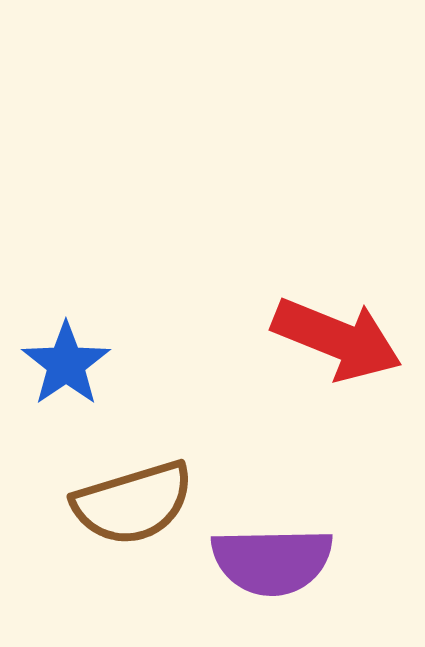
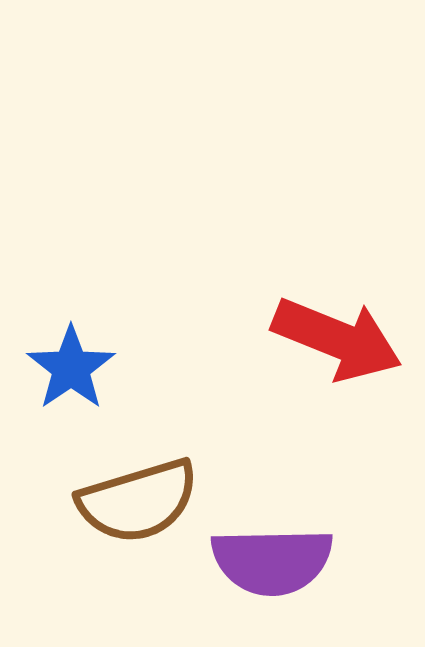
blue star: moved 5 px right, 4 px down
brown semicircle: moved 5 px right, 2 px up
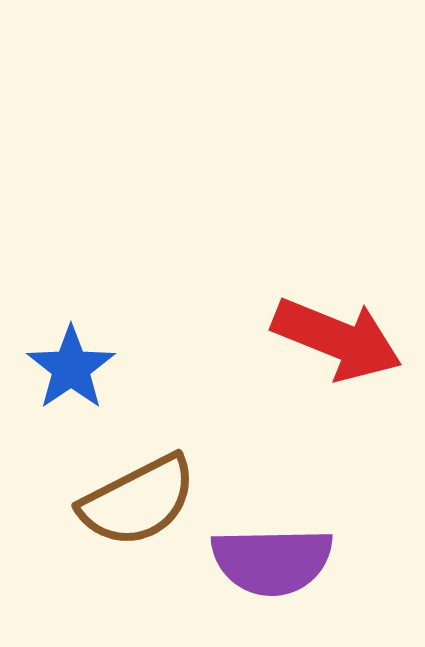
brown semicircle: rotated 10 degrees counterclockwise
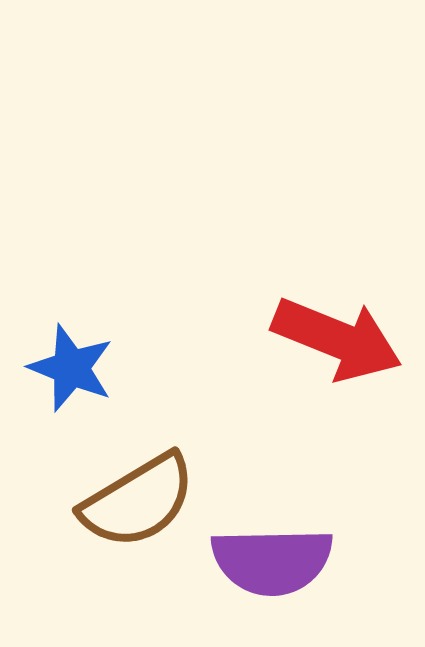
blue star: rotated 16 degrees counterclockwise
brown semicircle: rotated 4 degrees counterclockwise
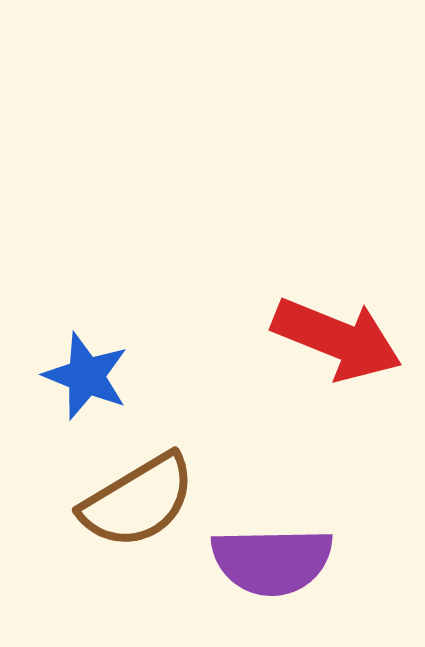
blue star: moved 15 px right, 8 px down
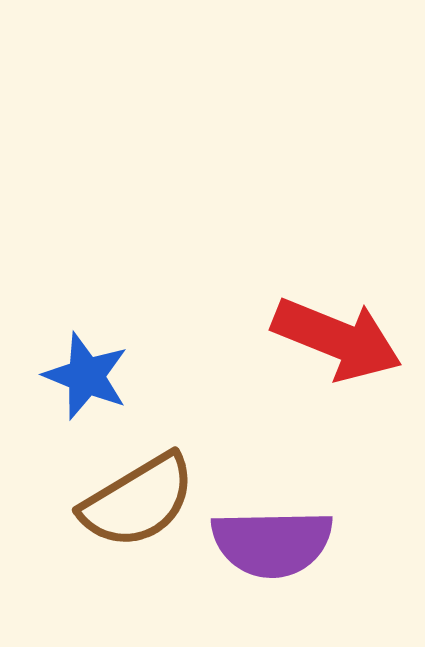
purple semicircle: moved 18 px up
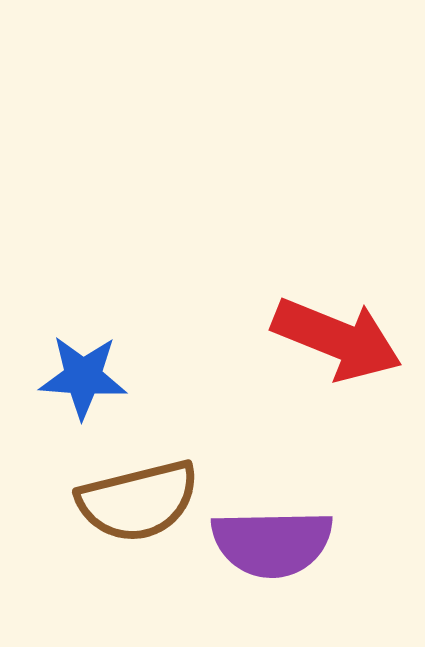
blue star: moved 3 px left, 1 px down; rotated 18 degrees counterclockwise
brown semicircle: rotated 17 degrees clockwise
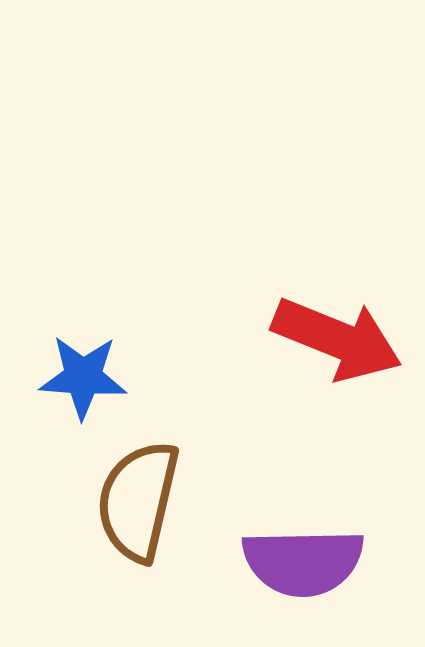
brown semicircle: rotated 117 degrees clockwise
purple semicircle: moved 31 px right, 19 px down
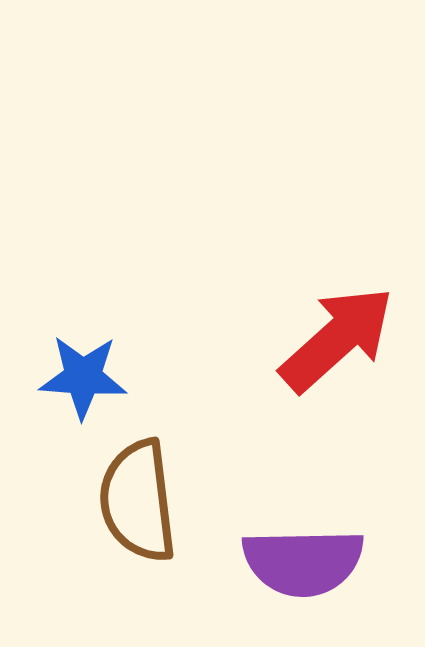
red arrow: rotated 64 degrees counterclockwise
brown semicircle: rotated 20 degrees counterclockwise
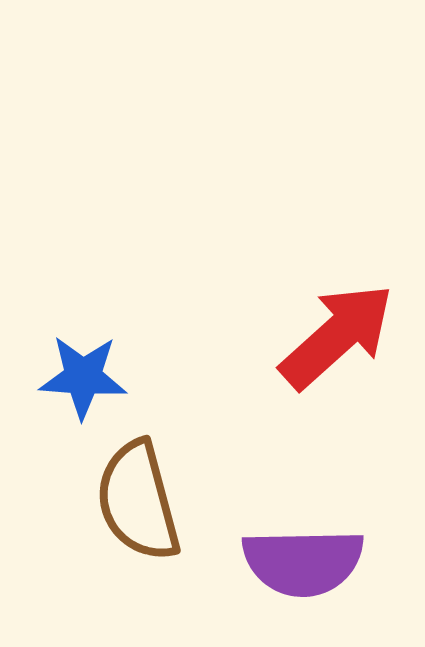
red arrow: moved 3 px up
brown semicircle: rotated 8 degrees counterclockwise
